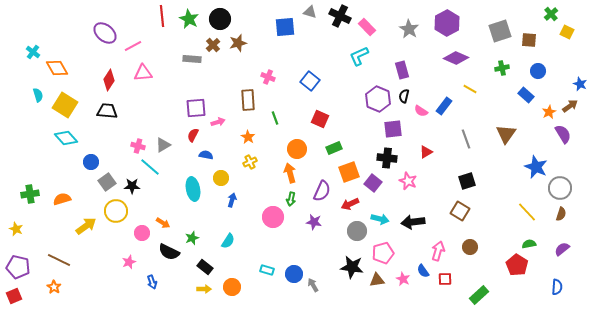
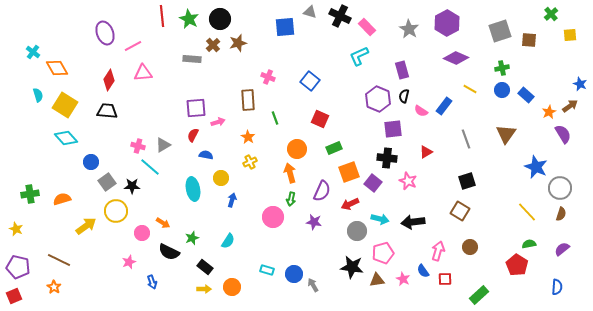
yellow square at (567, 32): moved 3 px right, 3 px down; rotated 32 degrees counterclockwise
purple ellipse at (105, 33): rotated 30 degrees clockwise
blue circle at (538, 71): moved 36 px left, 19 px down
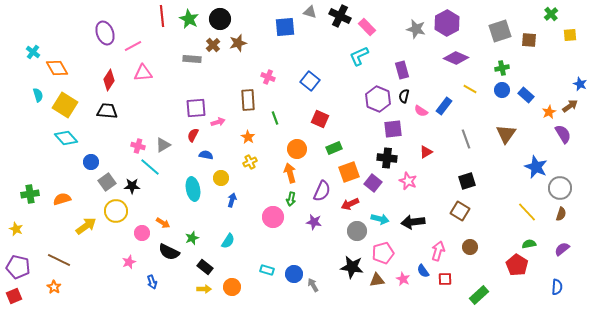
gray star at (409, 29): moved 7 px right; rotated 18 degrees counterclockwise
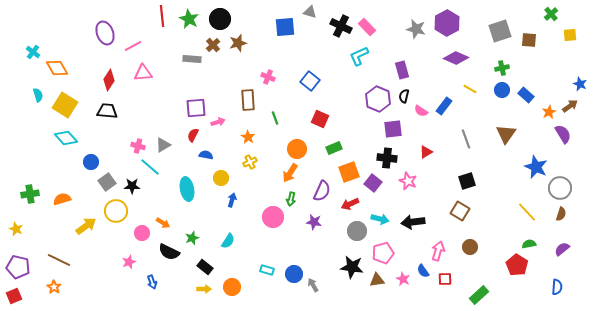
black cross at (340, 16): moved 1 px right, 10 px down
orange arrow at (290, 173): rotated 132 degrees counterclockwise
cyan ellipse at (193, 189): moved 6 px left
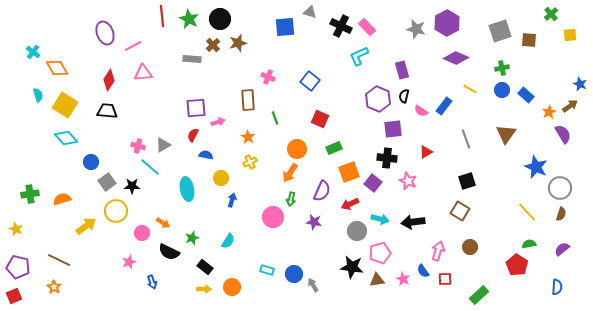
pink pentagon at (383, 253): moved 3 px left
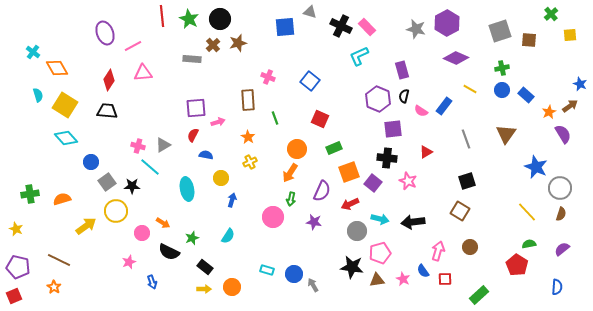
cyan semicircle at (228, 241): moved 5 px up
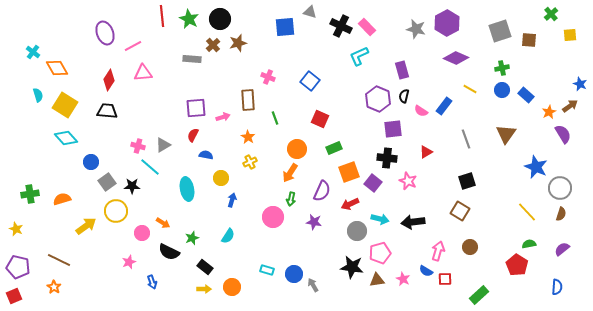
pink arrow at (218, 122): moved 5 px right, 5 px up
blue semicircle at (423, 271): moved 3 px right; rotated 24 degrees counterclockwise
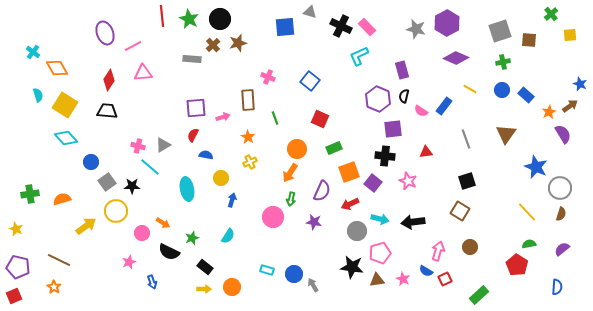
green cross at (502, 68): moved 1 px right, 6 px up
red triangle at (426, 152): rotated 24 degrees clockwise
black cross at (387, 158): moved 2 px left, 2 px up
red square at (445, 279): rotated 24 degrees counterclockwise
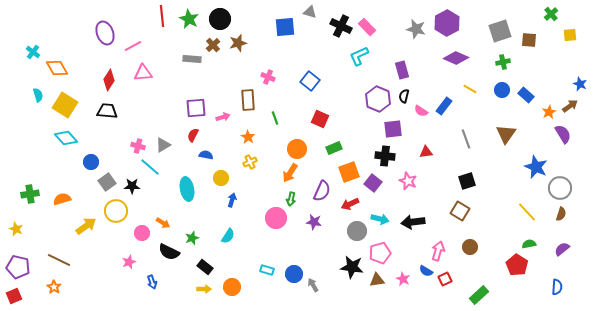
pink circle at (273, 217): moved 3 px right, 1 px down
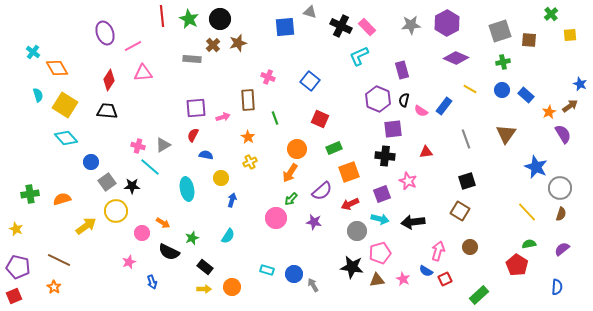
gray star at (416, 29): moved 5 px left, 4 px up; rotated 18 degrees counterclockwise
black semicircle at (404, 96): moved 4 px down
purple square at (373, 183): moved 9 px right, 11 px down; rotated 30 degrees clockwise
purple semicircle at (322, 191): rotated 25 degrees clockwise
green arrow at (291, 199): rotated 32 degrees clockwise
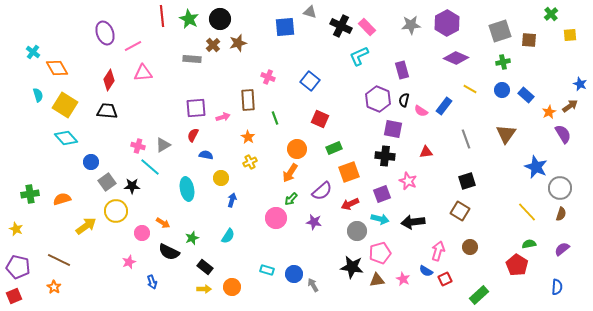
purple square at (393, 129): rotated 18 degrees clockwise
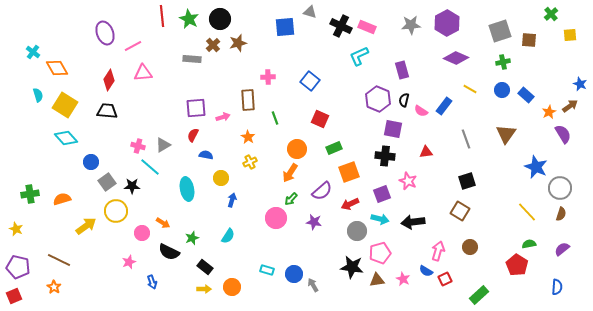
pink rectangle at (367, 27): rotated 24 degrees counterclockwise
pink cross at (268, 77): rotated 24 degrees counterclockwise
